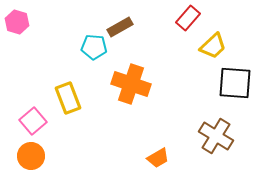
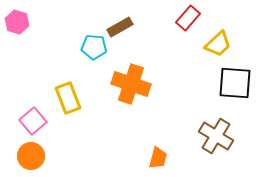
yellow trapezoid: moved 5 px right, 2 px up
orange trapezoid: rotated 45 degrees counterclockwise
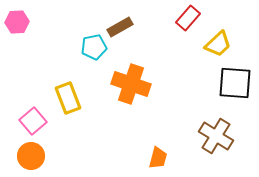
pink hexagon: rotated 20 degrees counterclockwise
cyan pentagon: rotated 15 degrees counterclockwise
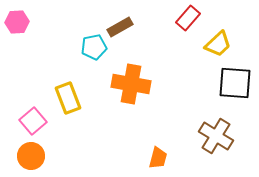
orange cross: rotated 9 degrees counterclockwise
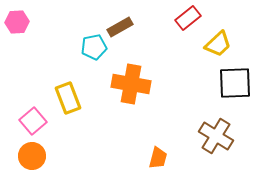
red rectangle: rotated 10 degrees clockwise
black square: rotated 6 degrees counterclockwise
orange circle: moved 1 px right
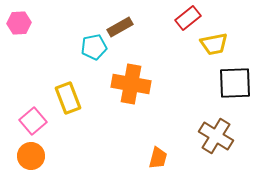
pink hexagon: moved 2 px right, 1 px down
yellow trapezoid: moved 4 px left; rotated 32 degrees clockwise
orange circle: moved 1 px left
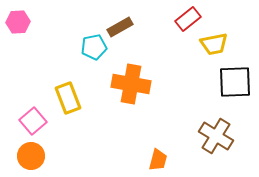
red rectangle: moved 1 px down
pink hexagon: moved 1 px left, 1 px up
black square: moved 1 px up
orange trapezoid: moved 2 px down
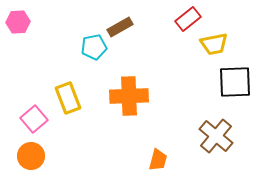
orange cross: moved 2 px left, 12 px down; rotated 12 degrees counterclockwise
pink square: moved 1 px right, 2 px up
brown cross: rotated 8 degrees clockwise
